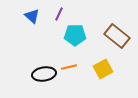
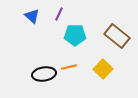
yellow square: rotated 18 degrees counterclockwise
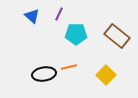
cyan pentagon: moved 1 px right, 1 px up
yellow square: moved 3 px right, 6 px down
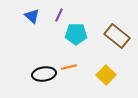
purple line: moved 1 px down
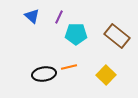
purple line: moved 2 px down
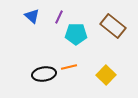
brown rectangle: moved 4 px left, 10 px up
